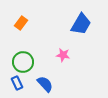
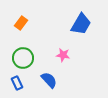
green circle: moved 4 px up
blue semicircle: moved 4 px right, 4 px up
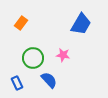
green circle: moved 10 px right
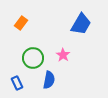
pink star: rotated 24 degrees clockwise
blue semicircle: rotated 54 degrees clockwise
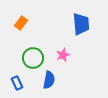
blue trapezoid: rotated 35 degrees counterclockwise
pink star: rotated 16 degrees clockwise
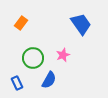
blue trapezoid: rotated 30 degrees counterclockwise
blue semicircle: rotated 18 degrees clockwise
